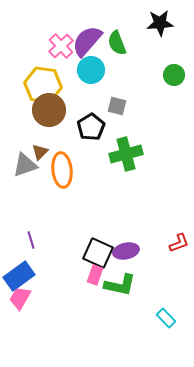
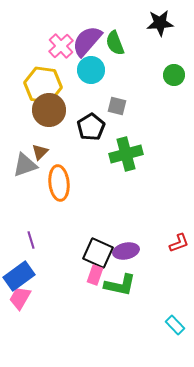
green semicircle: moved 2 px left
orange ellipse: moved 3 px left, 13 px down
cyan rectangle: moved 9 px right, 7 px down
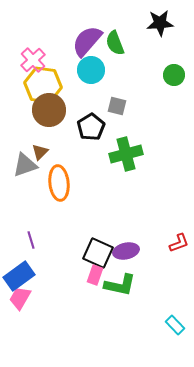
pink cross: moved 28 px left, 14 px down
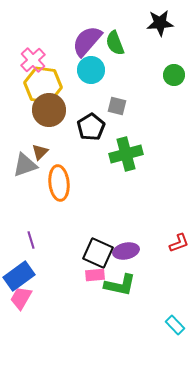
pink rectangle: rotated 66 degrees clockwise
pink trapezoid: moved 1 px right
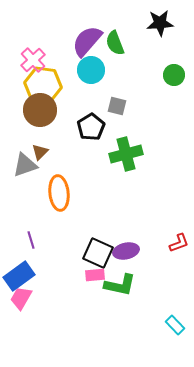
brown circle: moved 9 px left
orange ellipse: moved 10 px down
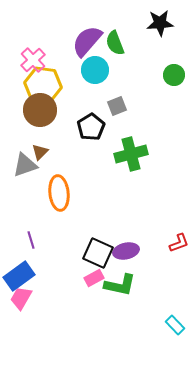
cyan circle: moved 4 px right
gray square: rotated 36 degrees counterclockwise
green cross: moved 5 px right
pink rectangle: moved 1 px left, 3 px down; rotated 24 degrees counterclockwise
